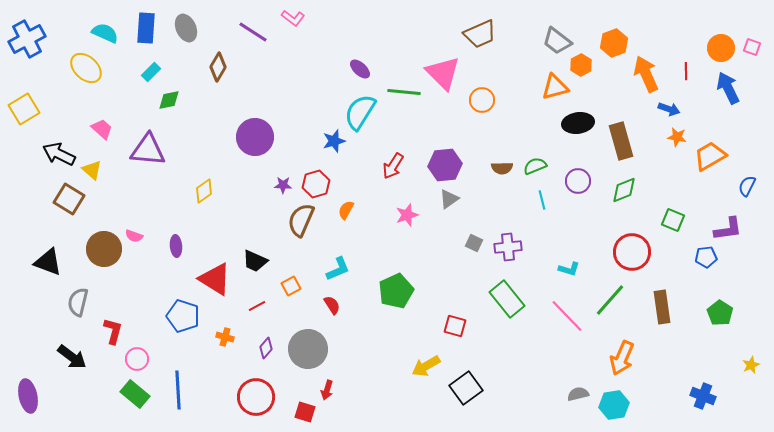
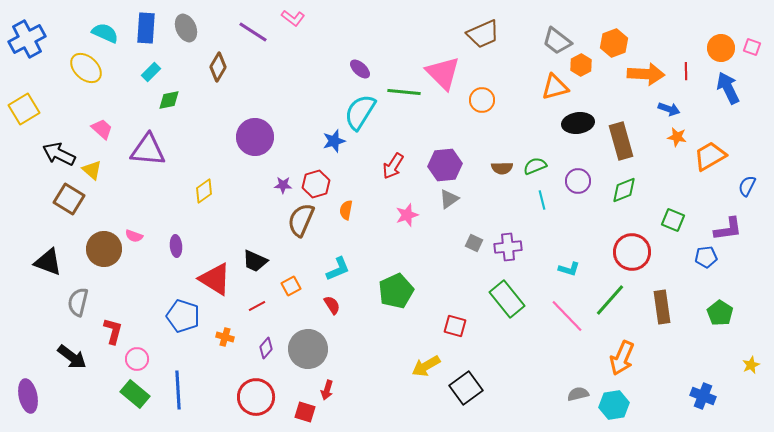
brown trapezoid at (480, 34): moved 3 px right
orange arrow at (646, 74): rotated 117 degrees clockwise
orange semicircle at (346, 210): rotated 18 degrees counterclockwise
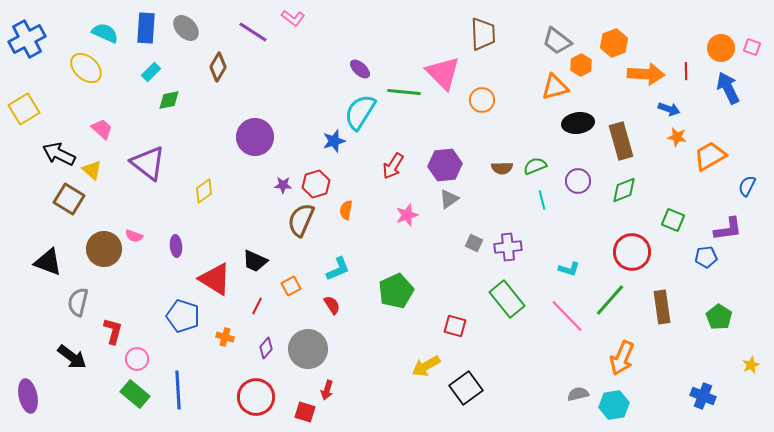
gray ellipse at (186, 28): rotated 20 degrees counterclockwise
brown trapezoid at (483, 34): rotated 68 degrees counterclockwise
purple triangle at (148, 150): moved 13 px down; rotated 33 degrees clockwise
red line at (257, 306): rotated 36 degrees counterclockwise
green pentagon at (720, 313): moved 1 px left, 4 px down
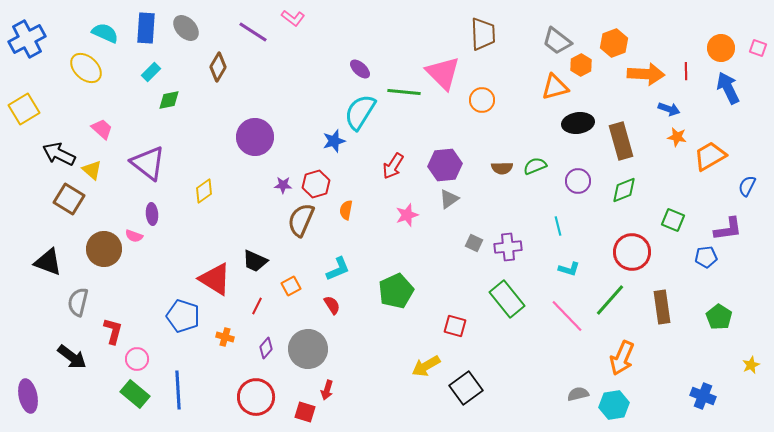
pink square at (752, 47): moved 6 px right, 1 px down
cyan line at (542, 200): moved 16 px right, 26 px down
purple ellipse at (176, 246): moved 24 px left, 32 px up
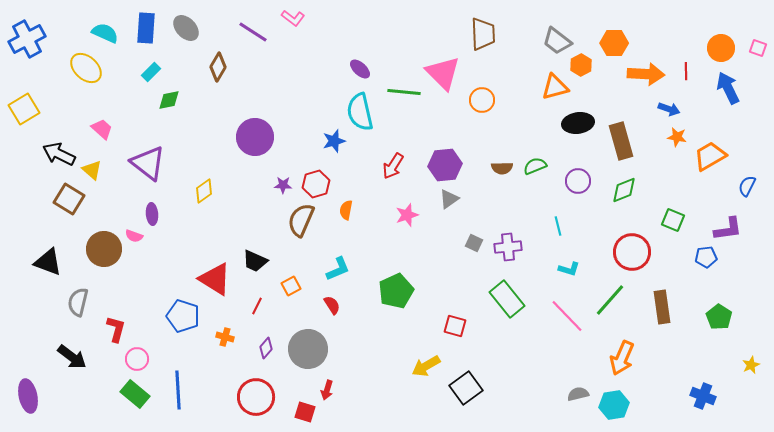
orange hexagon at (614, 43): rotated 20 degrees clockwise
cyan semicircle at (360, 112): rotated 45 degrees counterclockwise
red L-shape at (113, 331): moved 3 px right, 2 px up
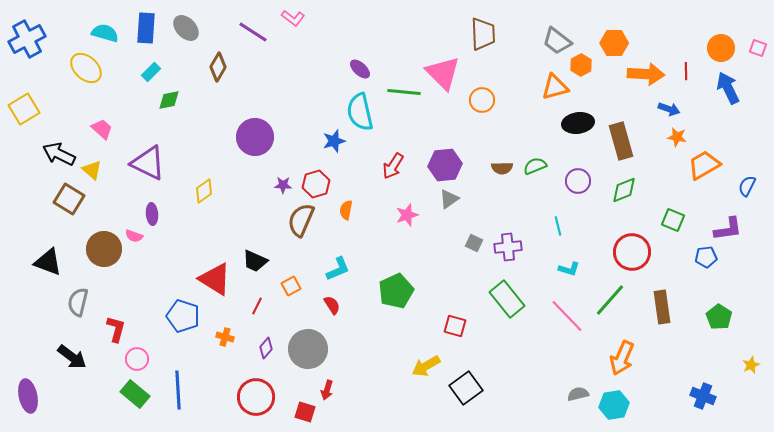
cyan semicircle at (105, 33): rotated 8 degrees counterclockwise
orange trapezoid at (710, 156): moved 6 px left, 9 px down
purple triangle at (148, 163): rotated 12 degrees counterclockwise
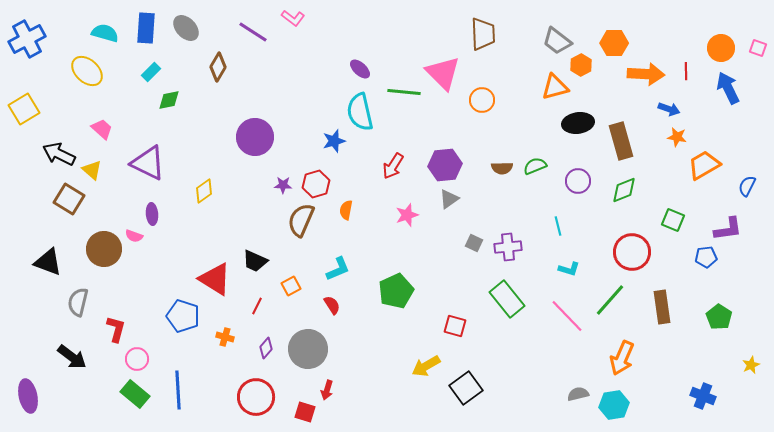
yellow ellipse at (86, 68): moved 1 px right, 3 px down
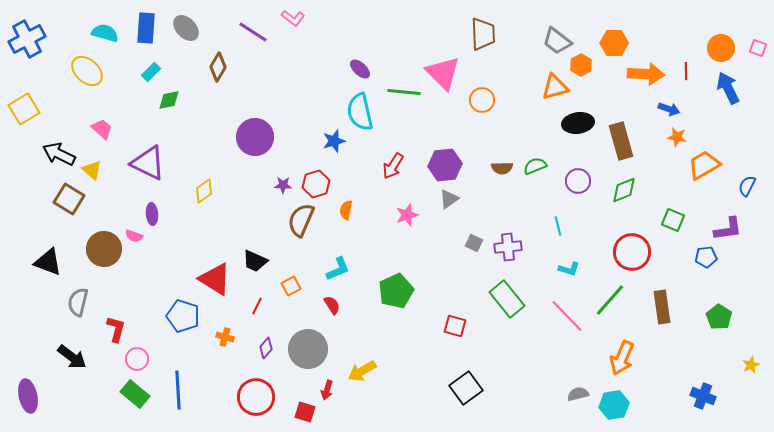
yellow arrow at (426, 366): moved 64 px left, 5 px down
